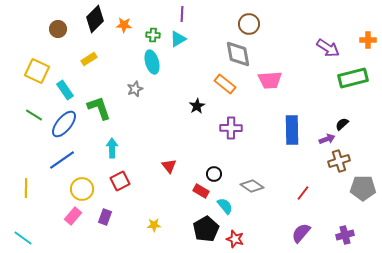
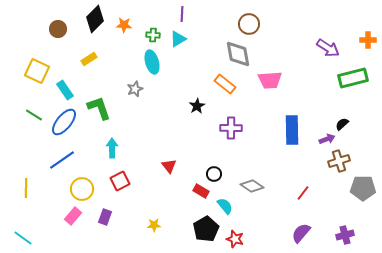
blue ellipse at (64, 124): moved 2 px up
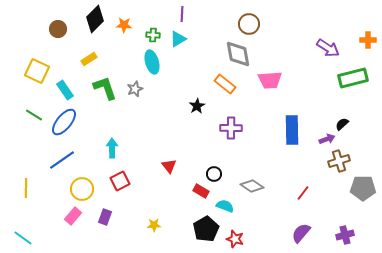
green L-shape at (99, 108): moved 6 px right, 20 px up
cyan semicircle at (225, 206): rotated 30 degrees counterclockwise
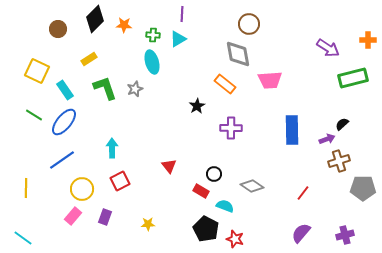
yellow star at (154, 225): moved 6 px left, 1 px up
black pentagon at (206, 229): rotated 15 degrees counterclockwise
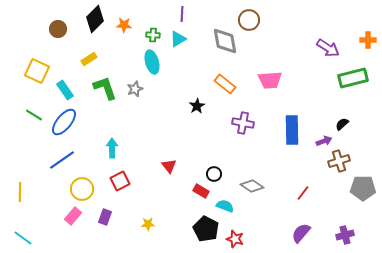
brown circle at (249, 24): moved 4 px up
gray diamond at (238, 54): moved 13 px left, 13 px up
purple cross at (231, 128): moved 12 px right, 5 px up; rotated 10 degrees clockwise
purple arrow at (327, 139): moved 3 px left, 2 px down
yellow line at (26, 188): moved 6 px left, 4 px down
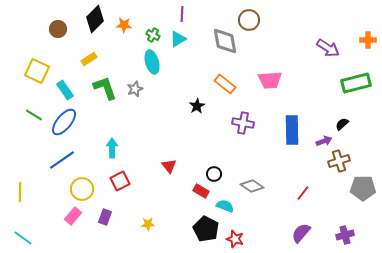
green cross at (153, 35): rotated 24 degrees clockwise
green rectangle at (353, 78): moved 3 px right, 5 px down
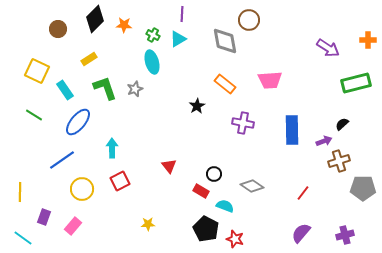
blue ellipse at (64, 122): moved 14 px right
pink rectangle at (73, 216): moved 10 px down
purple rectangle at (105, 217): moved 61 px left
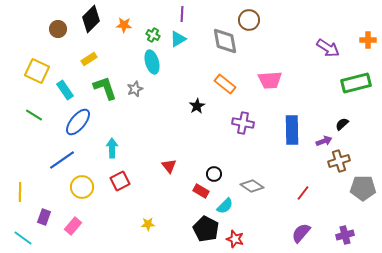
black diamond at (95, 19): moved 4 px left
yellow circle at (82, 189): moved 2 px up
cyan semicircle at (225, 206): rotated 114 degrees clockwise
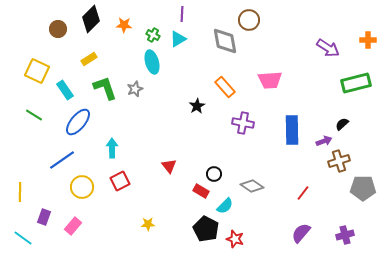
orange rectangle at (225, 84): moved 3 px down; rotated 10 degrees clockwise
